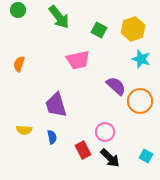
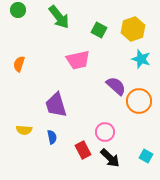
orange circle: moved 1 px left
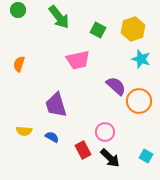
green square: moved 1 px left
yellow semicircle: moved 1 px down
blue semicircle: rotated 48 degrees counterclockwise
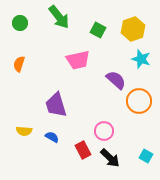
green circle: moved 2 px right, 13 px down
purple semicircle: moved 6 px up
pink circle: moved 1 px left, 1 px up
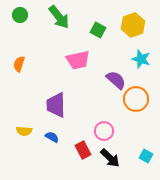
green circle: moved 8 px up
yellow hexagon: moved 4 px up
orange circle: moved 3 px left, 2 px up
purple trapezoid: rotated 16 degrees clockwise
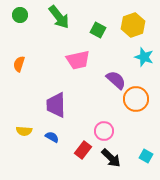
cyan star: moved 3 px right, 2 px up
red rectangle: rotated 66 degrees clockwise
black arrow: moved 1 px right
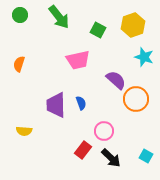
blue semicircle: moved 29 px right, 34 px up; rotated 40 degrees clockwise
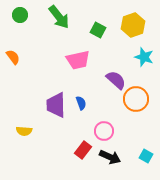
orange semicircle: moved 6 px left, 7 px up; rotated 126 degrees clockwise
black arrow: moved 1 px left, 1 px up; rotated 20 degrees counterclockwise
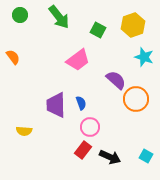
pink trapezoid: rotated 25 degrees counterclockwise
pink circle: moved 14 px left, 4 px up
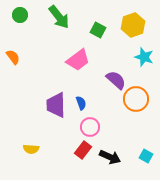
yellow semicircle: moved 7 px right, 18 px down
